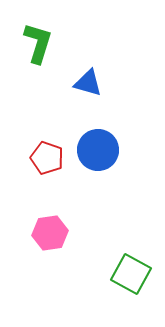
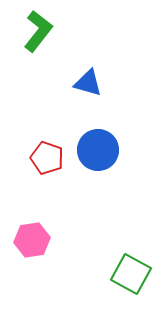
green L-shape: moved 12 px up; rotated 21 degrees clockwise
pink hexagon: moved 18 px left, 7 px down
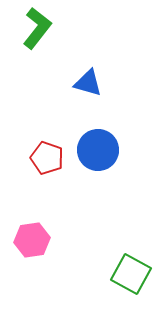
green L-shape: moved 1 px left, 3 px up
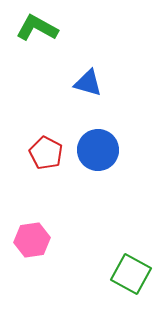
green L-shape: rotated 99 degrees counterclockwise
red pentagon: moved 1 px left, 5 px up; rotated 8 degrees clockwise
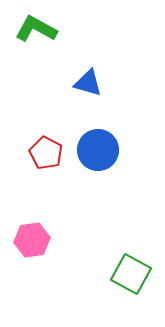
green L-shape: moved 1 px left, 1 px down
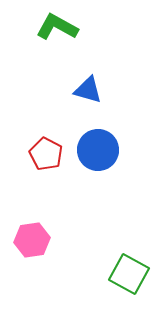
green L-shape: moved 21 px right, 2 px up
blue triangle: moved 7 px down
red pentagon: moved 1 px down
green square: moved 2 px left
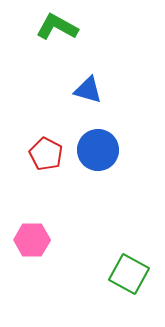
pink hexagon: rotated 8 degrees clockwise
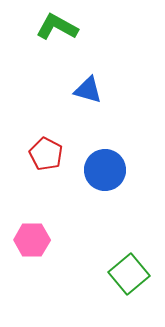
blue circle: moved 7 px right, 20 px down
green square: rotated 21 degrees clockwise
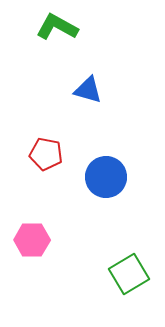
red pentagon: rotated 16 degrees counterclockwise
blue circle: moved 1 px right, 7 px down
green square: rotated 9 degrees clockwise
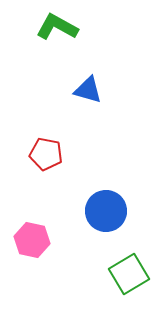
blue circle: moved 34 px down
pink hexagon: rotated 12 degrees clockwise
